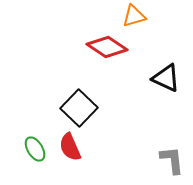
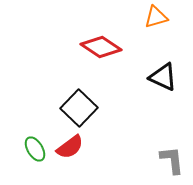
orange triangle: moved 22 px right, 1 px down
red diamond: moved 6 px left
black triangle: moved 3 px left, 1 px up
red semicircle: rotated 104 degrees counterclockwise
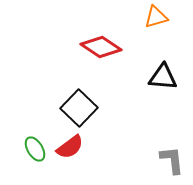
black triangle: rotated 20 degrees counterclockwise
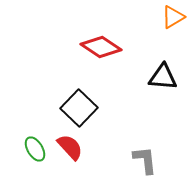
orange triangle: moved 17 px right; rotated 15 degrees counterclockwise
red semicircle: rotated 96 degrees counterclockwise
gray L-shape: moved 27 px left
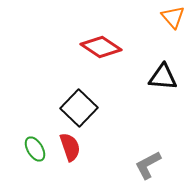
orange triangle: rotated 40 degrees counterclockwise
red semicircle: rotated 24 degrees clockwise
gray L-shape: moved 3 px right, 5 px down; rotated 112 degrees counterclockwise
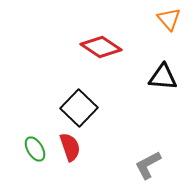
orange triangle: moved 4 px left, 2 px down
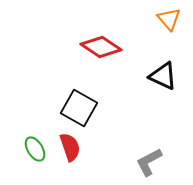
black triangle: moved 1 px up; rotated 20 degrees clockwise
black square: rotated 15 degrees counterclockwise
gray L-shape: moved 1 px right, 3 px up
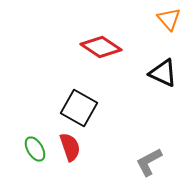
black triangle: moved 3 px up
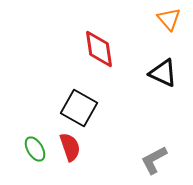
red diamond: moved 2 px left, 2 px down; rotated 48 degrees clockwise
gray L-shape: moved 5 px right, 2 px up
